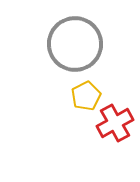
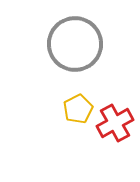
yellow pentagon: moved 8 px left, 13 px down
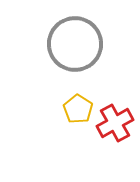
yellow pentagon: rotated 12 degrees counterclockwise
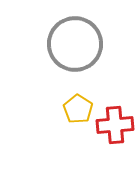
red cross: moved 2 px down; rotated 24 degrees clockwise
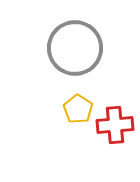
gray circle: moved 4 px down
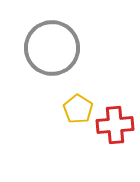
gray circle: moved 23 px left
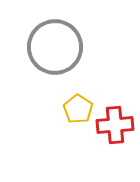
gray circle: moved 3 px right, 1 px up
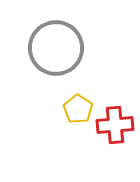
gray circle: moved 1 px right, 1 px down
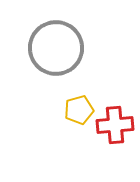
yellow pentagon: moved 1 px right, 1 px down; rotated 24 degrees clockwise
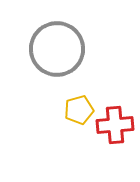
gray circle: moved 1 px right, 1 px down
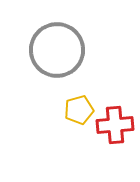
gray circle: moved 1 px down
